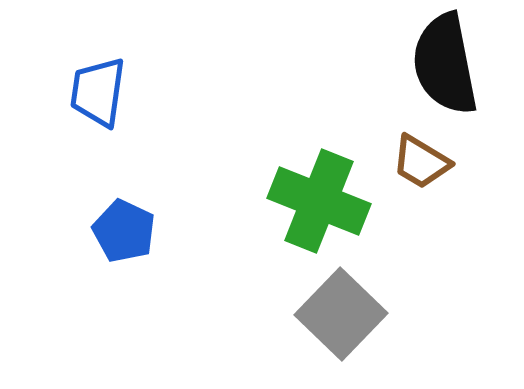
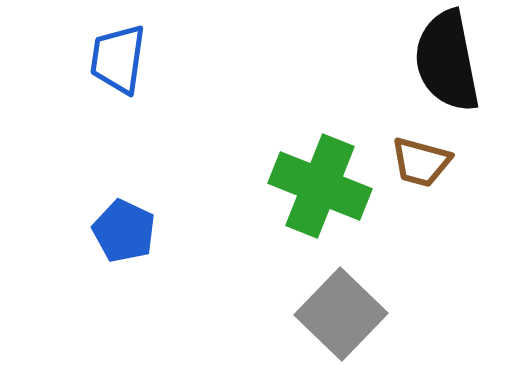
black semicircle: moved 2 px right, 3 px up
blue trapezoid: moved 20 px right, 33 px up
brown trapezoid: rotated 16 degrees counterclockwise
green cross: moved 1 px right, 15 px up
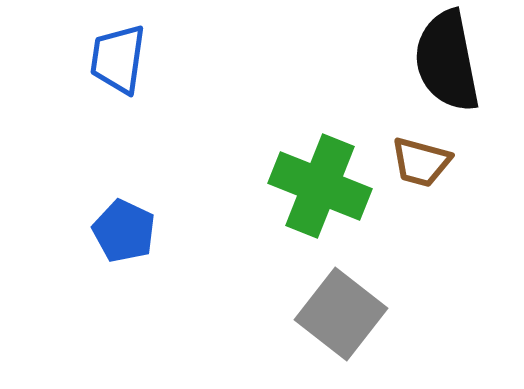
gray square: rotated 6 degrees counterclockwise
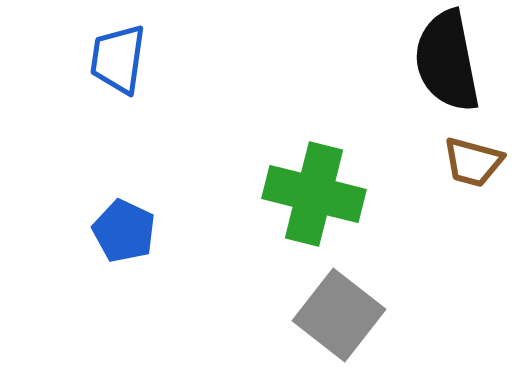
brown trapezoid: moved 52 px right
green cross: moved 6 px left, 8 px down; rotated 8 degrees counterclockwise
gray square: moved 2 px left, 1 px down
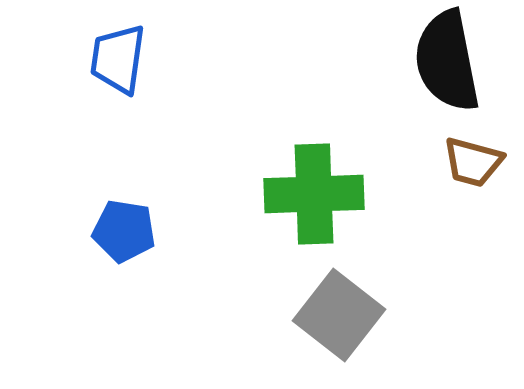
green cross: rotated 16 degrees counterclockwise
blue pentagon: rotated 16 degrees counterclockwise
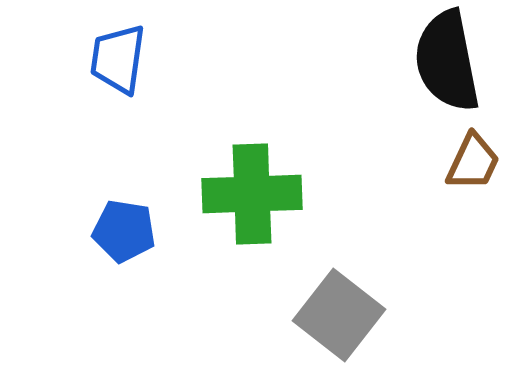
brown trapezoid: rotated 80 degrees counterclockwise
green cross: moved 62 px left
